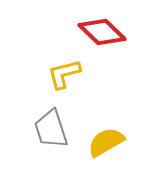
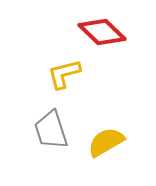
gray trapezoid: moved 1 px down
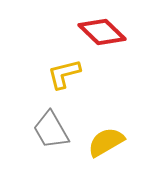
gray trapezoid: rotated 12 degrees counterclockwise
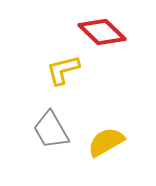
yellow L-shape: moved 1 px left, 4 px up
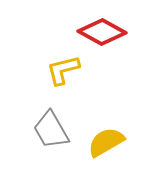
red diamond: rotated 15 degrees counterclockwise
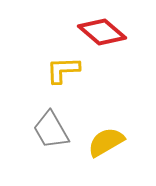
red diamond: rotated 12 degrees clockwise
yellow L-shape: rotated 12 degrees clockwise
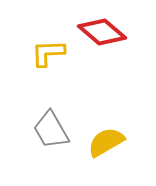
yellow L-shape: moved 15 px left, 17 px up
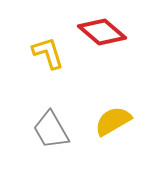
yellow L-shape: rotated 75 degrees clockwise
yellow semicircle: moved 7 px right, 21 px up
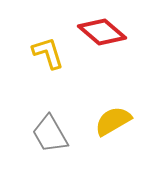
gray trapezoid: moved 1 px left, 4 px down
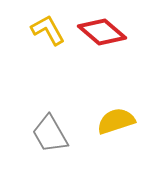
yellow L-shape: moved 23 px up; rotated 12 degrees counterclockwise
yellow semicircle: moved 3 px right; rotated 12 degrees clockwise
